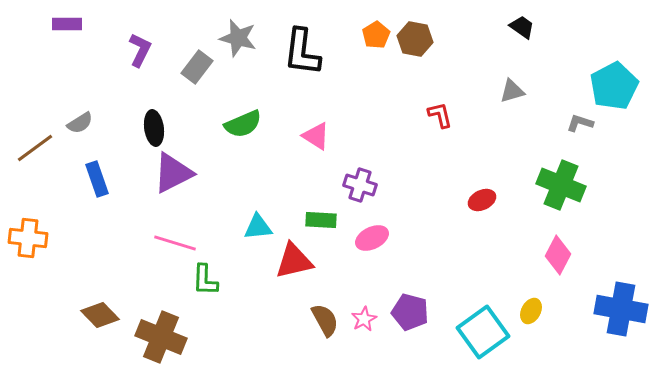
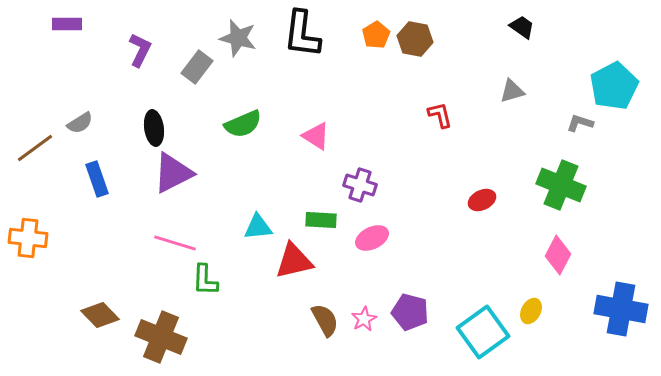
black L-shape: moved 18 px up
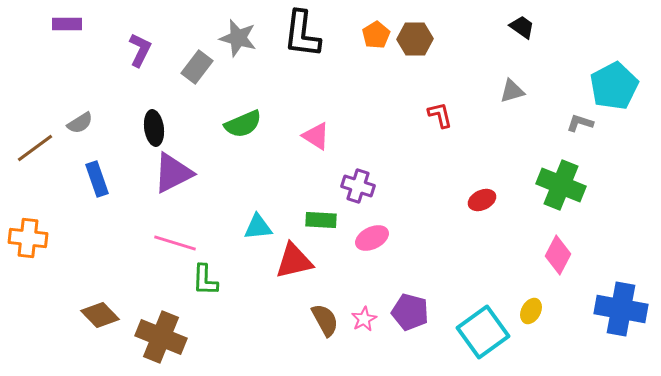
brown hexagon: rotated 12 degrees counterclockwise
purple cross: moved 2 px left, 1 px down
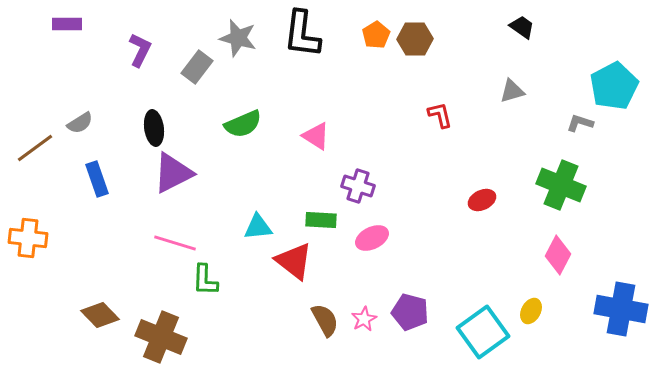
red triangle: rotated 51 degrees clockwise
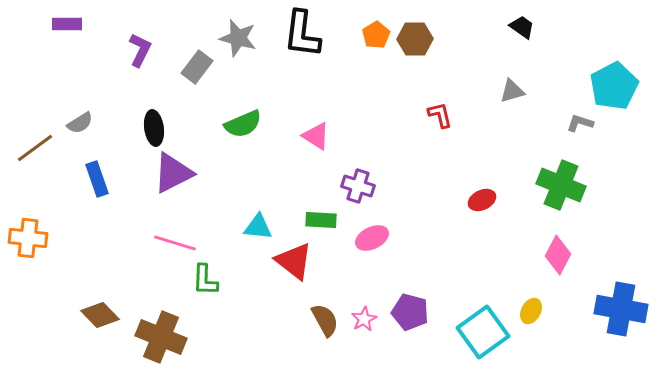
cyan triangle: rotated 12 degrees clockwise
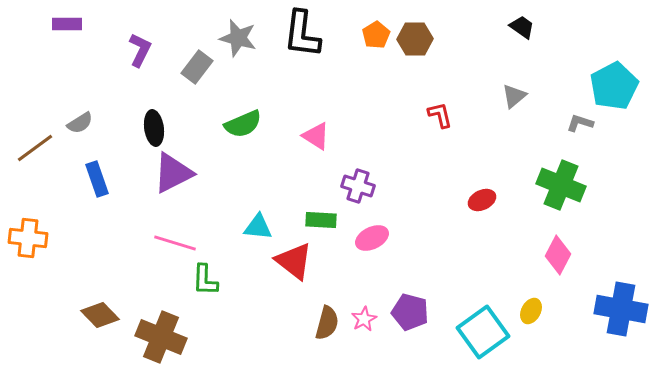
gray triangle: moved 2 px right, 5 px down; rotated 24 degrees counterclockwise
brown semicircle: moved 2 px right, 3 px down; rotated 44 degrees clockwise
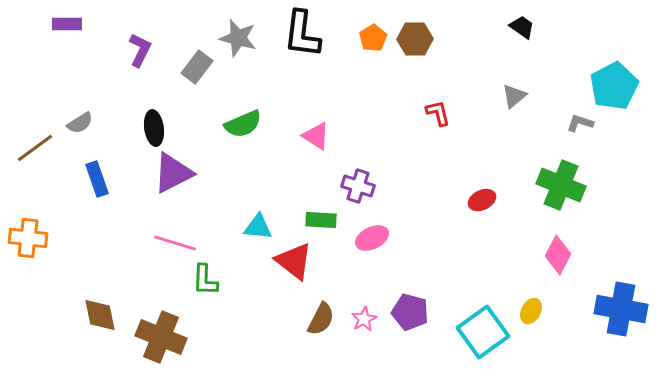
orange pentagon: moved 3 px left, 3 px down
red L-shape: moved 2 px left, 2 px up
brown diamond: rotated 33 degrees clockwise
brown semicircle: moved 6 px left, 4 px up; rotated 12 degrees clockwise
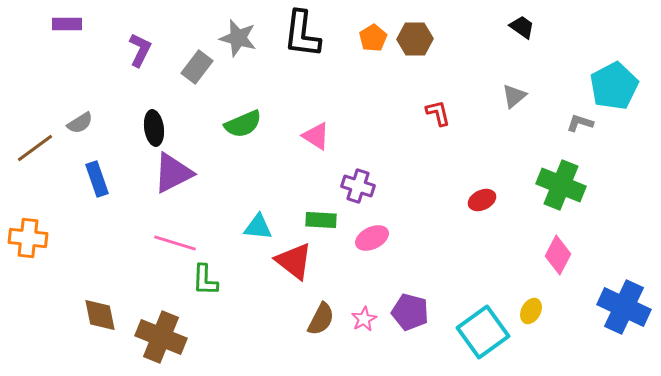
blue cross: moved 3 px right, 2 px up; rotated 15 degrees clockwise
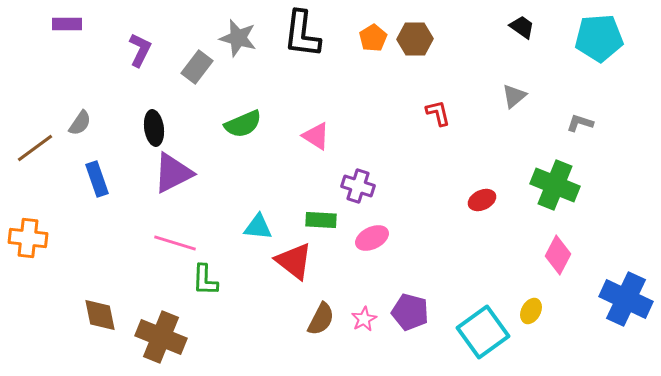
cyan pentagon: moved 15 px left, 48 px up; rotated 24 degrees clockwise
gray semicircle: rotated 24 degrees counterclockwise
green cross: moved 6 px left
blue cross: moved 2 px right, 8 px up
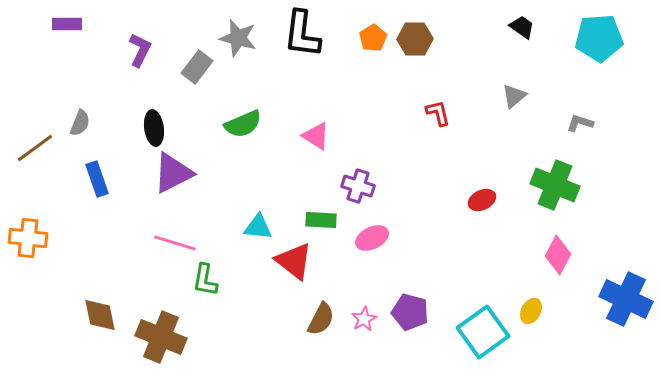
gray semicircle: rotated 12 degrees counterclockwise
green L-shape: rotated 8 degrees clockwise
